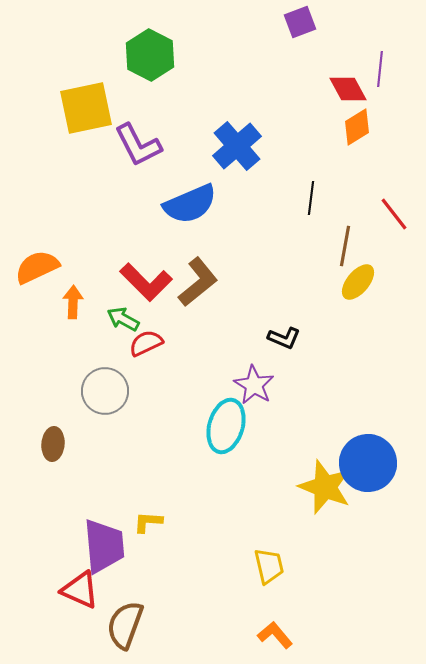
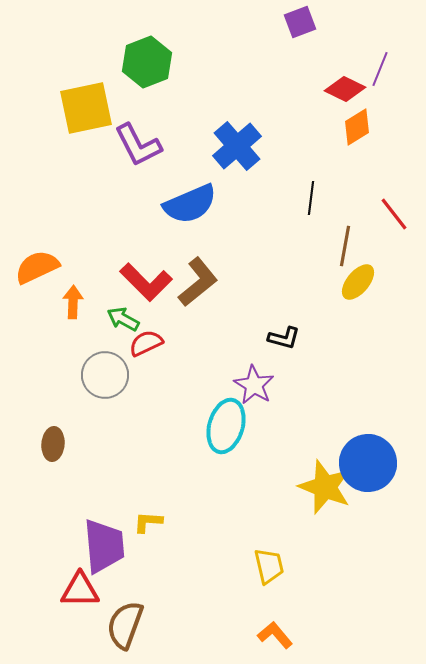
green hexagon: moved 3 px left, 7 px down; rotated 12 degrees clockwise
purple line: rotated 16 degrees clockwise
red diamond: moved 3 px left; rotated 36 degrees counterclockwise
black L-shape: rotated 8 degrees counterclockwise
gray circle: moved 16 px up
red triangle: rotated 24 degrees counterclockwise
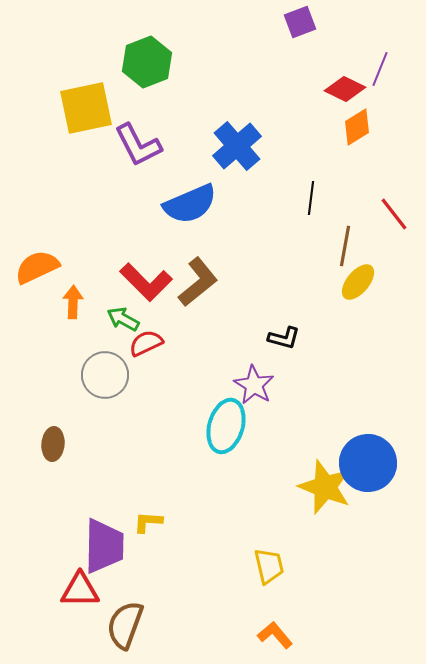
purple trapezoid: rotated 6 degrees clockwise
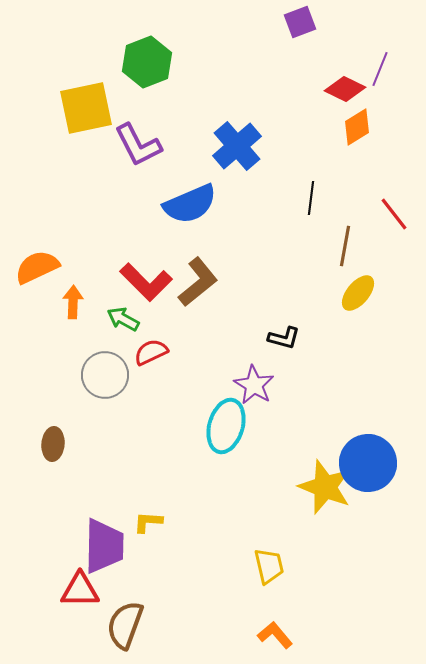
yellow ellipse: moved 11 px down
red semicircle: moved 5 px right, 9 px down
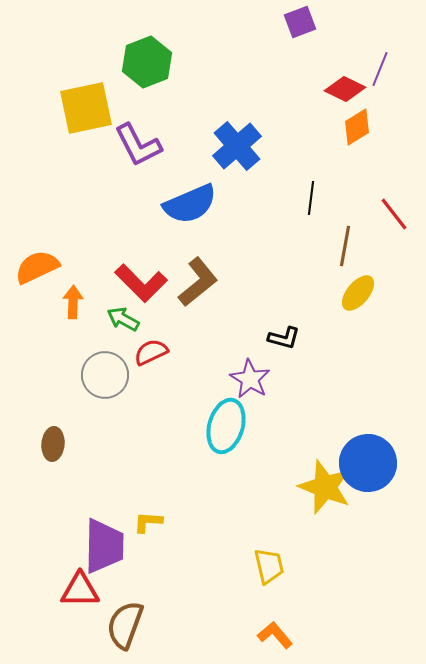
red L-shape: moved 5 px left, 1 px down
purple star: moved 4 px left, 6 px up
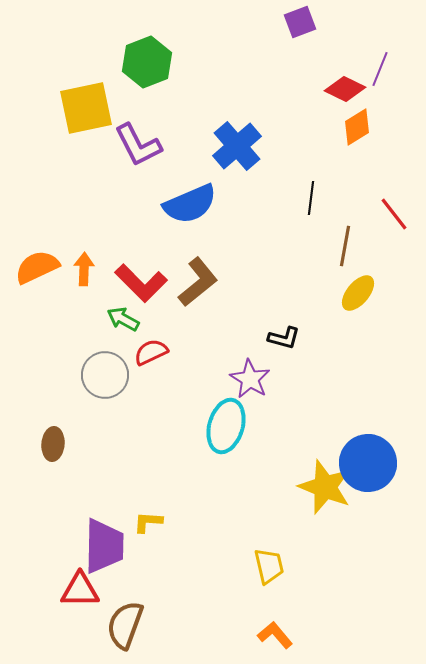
orange arrow: moved 11 px right, 33 px up
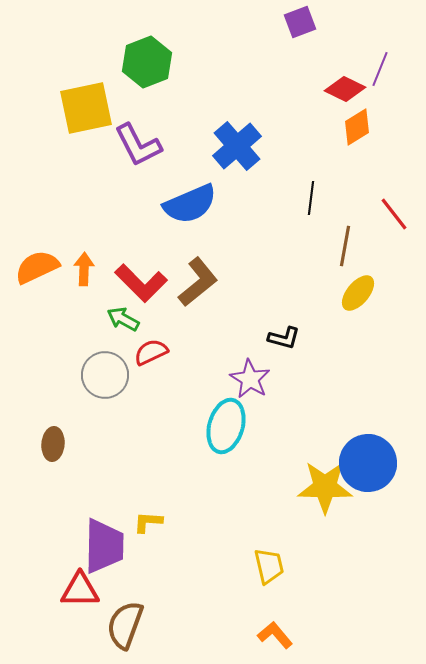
yellow star: rotated 20 degrees counterclockwise
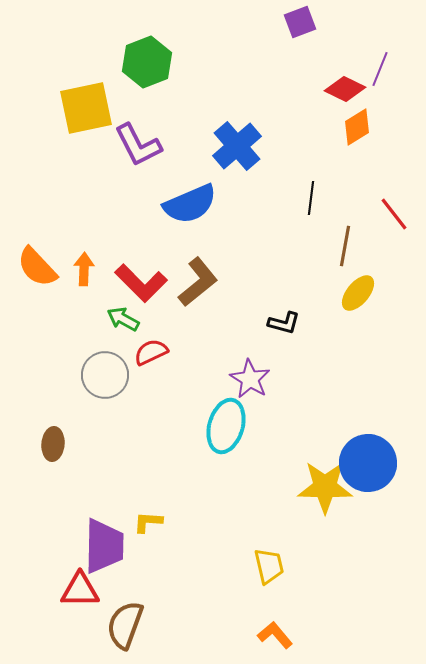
orange semicircle: rotated 108 degrees counterclockwise
black L-shape: moved 15 px up
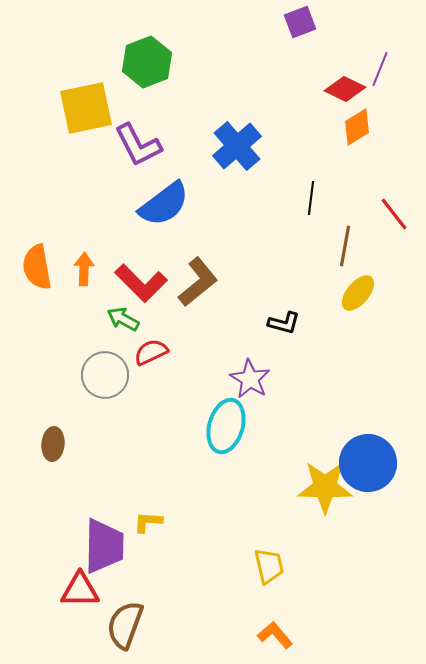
blue semicircle: moved 26 px left; rotated 14 degrees counterclockwise
orange semicircle: rotated 33 degrees clockwise
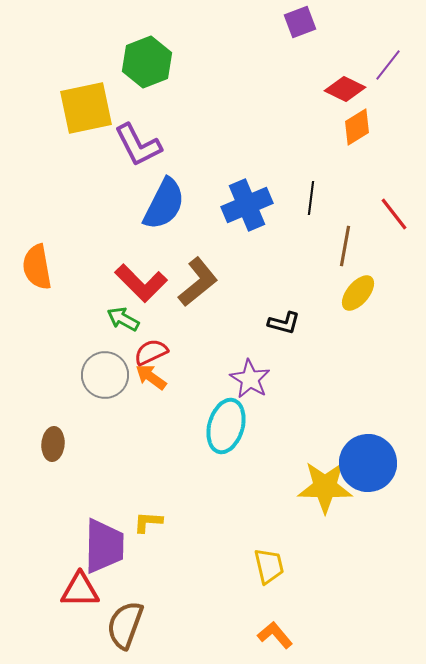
purple line: moved 8 px right, 4 px up; rotated 16 degrees clockwise
blue cross: moved 10 px right, 59 px down; rotated 18 degrees clockwise
blue semicircle: rotated 26 degrees counterclockwise
orange arrow: moved 67 px right, 108 px down; rotated 56 degrees counterclockwise
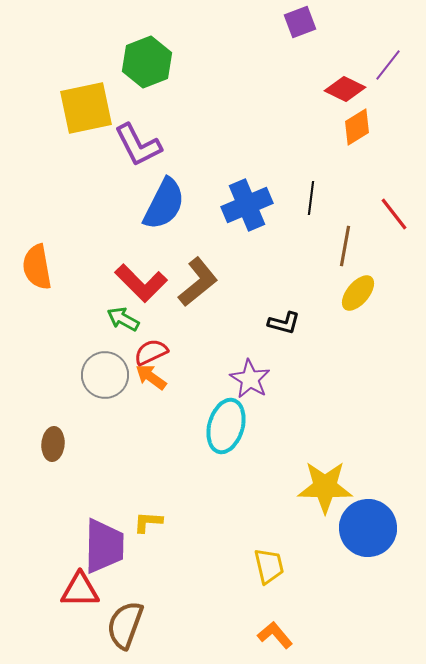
blue circle: moved 65 px down
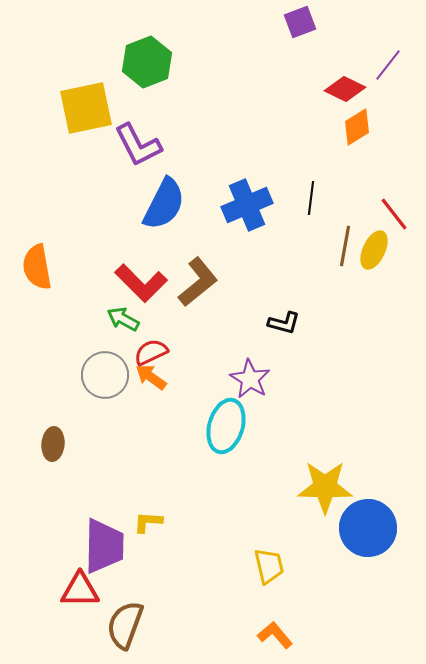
yellow ellipse: moved 16 px right, 43 px up; rotated 15 degrees counterclockwise
